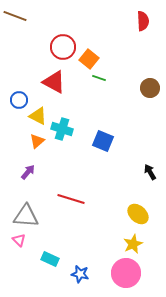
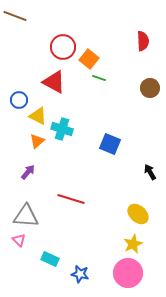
red semicircle: moved 20 px down
blue square: moved 7 px right, 3 px down
pink circle: moved 2 px right
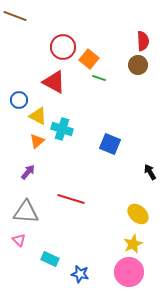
brown circle: moved 12 px left, 23 px up
gray triangle: moved 4 px up
pink circle: moved 1 px right, 1 px up
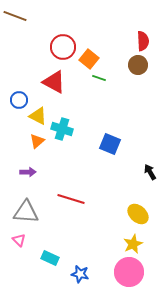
purple arrow: rotated 49 degrees clockwise
cyan rectangle: moved 1 px up
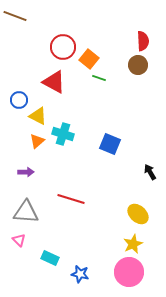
cyan cross: moved 1 px right, 5 px down
purple arrow: moved 2 px left
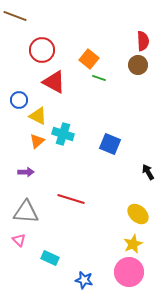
red circle: moved 21 px left, 3 px down
black arrow: moved 2 px left
blue star: moved 4 px right, 6 px down
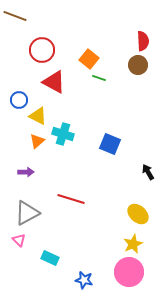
gray triangle: moved 1 px right, 1 px down; rotated 32 degrees counterclockwise
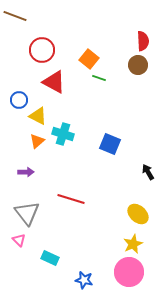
gray triangle: rotated 40 degrees counterclockwise
